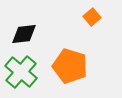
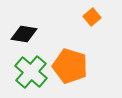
black diamond: rotated 16 degrees clockwise
green cross: moved 10 px right
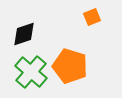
orange square: rotated 18 degrees clockwise
black diamond: rotated 28 degrees counterclockwise
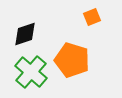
black diamond: moved 1 px right
orange pentagon: moved 2 px right, 6 px up
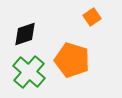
orange square: rotated 12 degrees counterclockwise
green cross: moved 2 px left
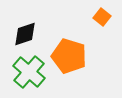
orange square: moved 10 px right; rotated 18 degrees counterclockwise
orange pentagon: moved 3 px left, 4 px up
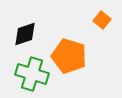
orange square: moved 3 px down
green cross: moved 3 px right, 2 px down; rotated 24 degrees counterclockwise
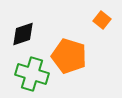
black diamond: moved 2 px left
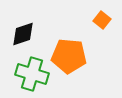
orange pentagon: rotated 12 degrees counterclockwise
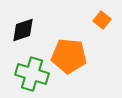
black diamond: moved 4 px up
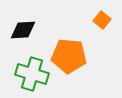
black diamond: rotated 16 degrees clockwise
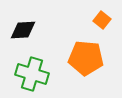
orange pentagon: moved 17 px right, 2 px down
